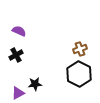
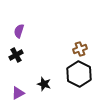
purple semicircle: rotated 96 degrees counterclockwise
black star: moved 9 px right; rotated 24 degrees clockwise
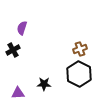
purple semicircle: moved 3 px right, 3 px up
black cross: moved 3 px left, 5 px up
black star: rotated 16 degrees counterclockwise
purple triangle: rotated 24 degrees clockwise
